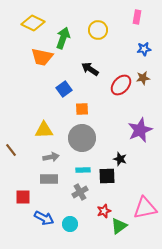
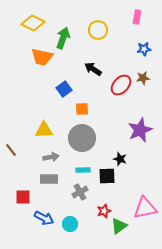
black arrow: moved 3 px right
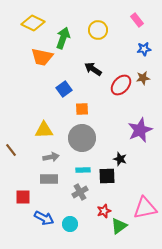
pink rectangle: moved 3 px down; rotated 48 degrees counterclockwise
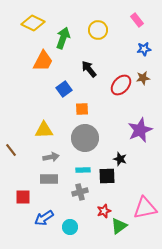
orange trapezoid: moved 1 px right, 4 px down; rotated 75 degrees counterclockwise
black arrow: moved 4 px left; rotated 18 degrees clockwise
gray circle: moved 3 px right
gray cross: rotated 14 degrees clockwise
blue arrow: rotated 120 degrees clockwise
cyan circle: moved 3 px down
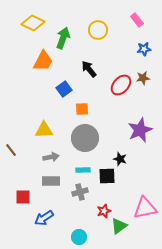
gray rectangle: moved 2 px right, 2 px down
cyan circle: moved 9 px right, 10 px down
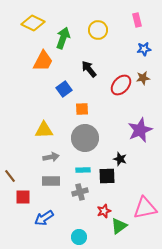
pink rectangle: rotated 24 degrees clockwise
brown line: moved 1 px left, 26 px down
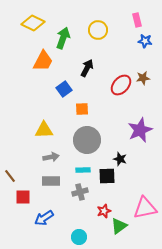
blue star: moved 1 px right, 8 px up; rotated 16 degrees clockwise
black arrow: moved 2 px left, 1 px up; rotated 66 degrees clockwise
gray circle: moved 2 px right, 2 px down
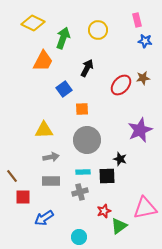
cyan rectangle: moved 2 px down
brown line: moved 2 px right
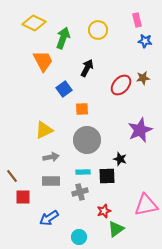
yellow diamond: moved 1 px right
orange trapezoid: rotated 55 degrees counterclockwise
yellow triangle: rotated 24 degrees counterclockwise
pink triangle: moved 1 px right, 3 px up
blue arrow: moved 5 px right
green triangle: moved 3 px left, 3 px down
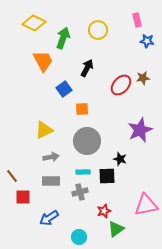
blue star: moved 2 px right
gray circle: moved 1 px down
